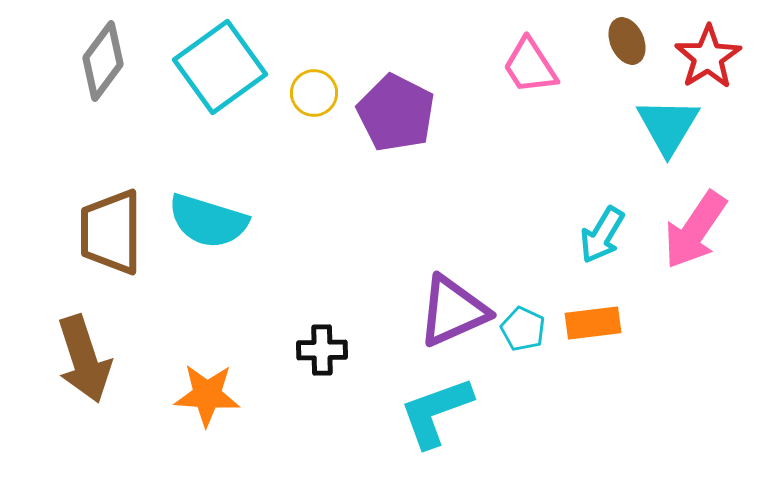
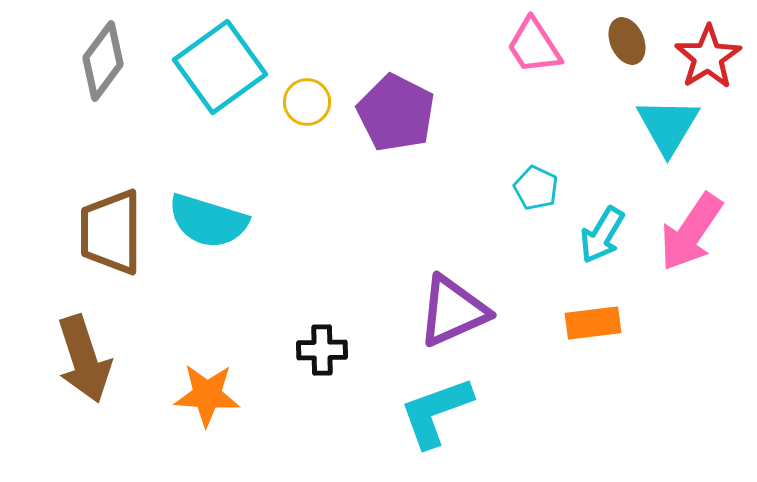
pink trapezoid: moved 4 px right, 20 px up
yellow circle: moved 7 px left, 9 px down
pink arrow: moved 4 px left, 2 px down
cyan pentagon: moved 13 px right, 141 px up
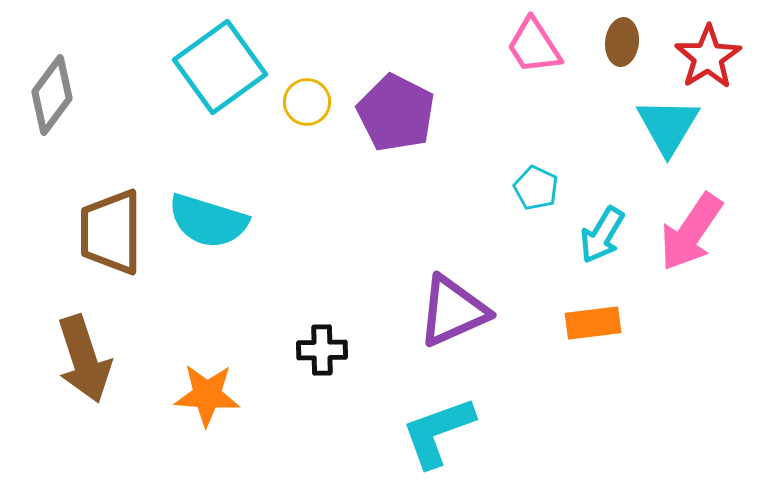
brown ellipse: moved 5 px left, 1 px down; rotated 30 degrees clockwise
gray diamond: moved 51 px left, 34 px down
cyan L-shape: moved 2 px right, 20 px down
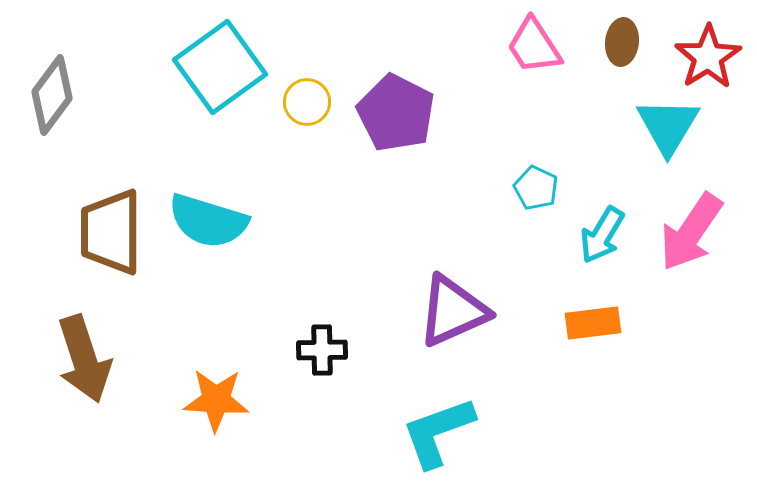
orange star: moved 9 px right, 5 px down
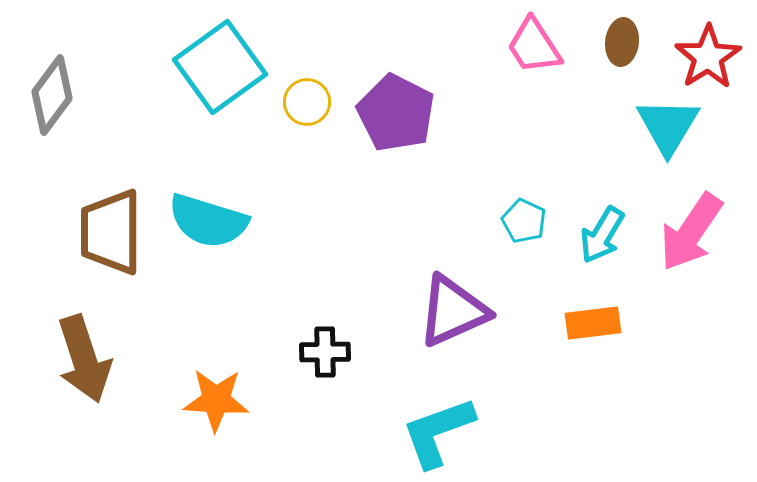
cyan pentagon: moved 12 px left, 33 px down
black cross: moved 3 px right, 2 px down
